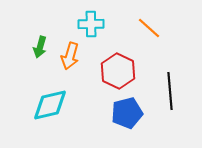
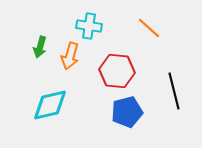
cyan cross: moved 2 px left, 2 px down; rotated 10 degrees clockwise
red hexagon: moved 1 px left; rotated 20 degrees counterclockwise
black line: moved 4 px right; rotated 9 degrees counterclockwise
blue pentagon: moved 1 px up
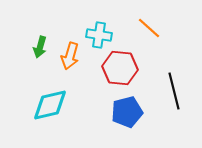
cyan cross: moved 10 px right, 9 px down
red hexagon: moved 3 px right, 3 px up
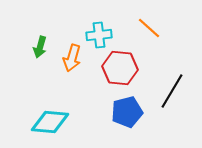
cyan cross: rotated 15 degrees counterclockwise
orange arrow: moved 2 px right, 2 px down
black line: moved 2 px left; rotated 45 degrees clockwise
cyan diamond: moved 17 px down; rotated 18 degrees clockwise
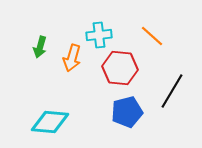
orange line: moved 3 px right, 8 px down
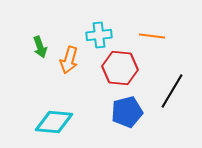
orange line: rotated 35 degrees counterclockwise
green arrow: rotated 35 degrees counterclockwise
orange arrow: moved 3 px left, 2 px down
cyan diamond: moved 4 px right
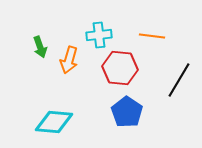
black line: moved 7 px right, 11 px up
blue pentagon: rotated 24 degrees counterclockwise
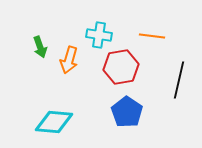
cyan cross: rotated 15 degrees clockwise
red hexagon: moved 1 px right, 1 px up; rotated 16 degrees counterclockwise
black line: rotated 18 degrees counterclockwise
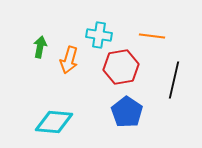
green arrow: rotated 150 degrees counterclockwise
black line: moved 5 px left
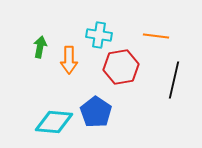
orange line: moved 4 px right
orange arrow: rotated 16 degrees counterclockwise
blue pentagon: moved 31 px left
